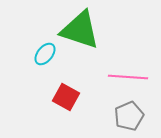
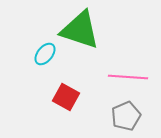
gray pentagon: moved 3 px left
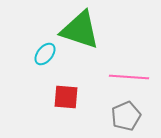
pink line: moved 1 px right
red square: rotated 24 degrees counterclockwise
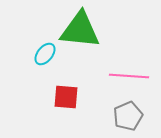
green triangle: rotated 12 degrees counterclockwise
pink line: moved 1 px up
gray pentagon: moved 2 px right
